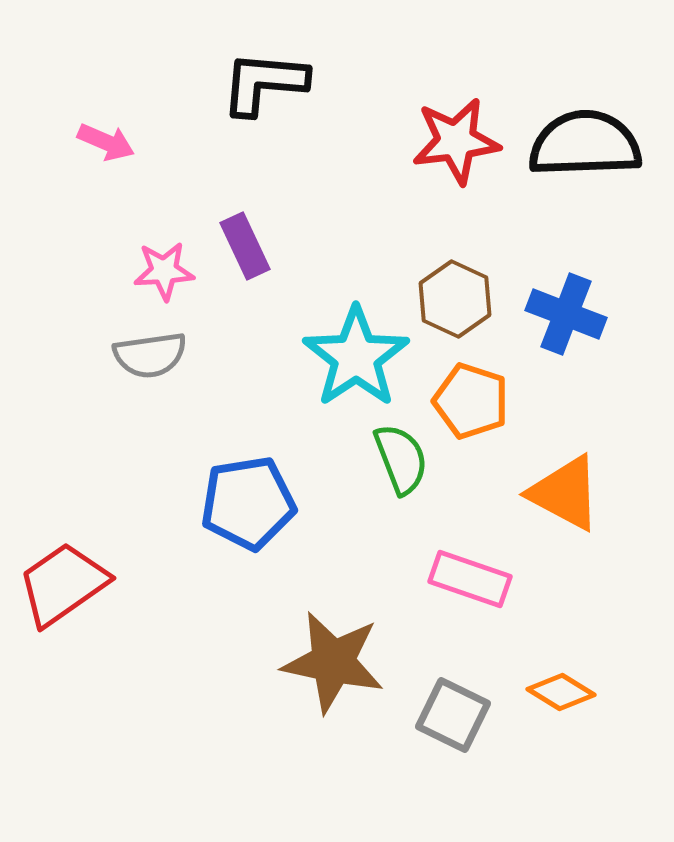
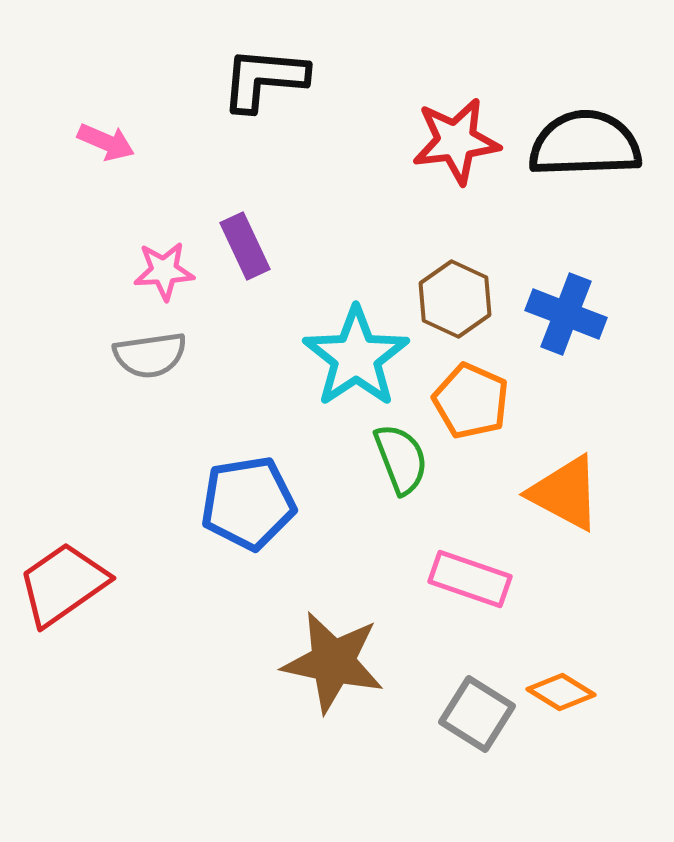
black L-shape: moved 4 px up
orange pentagon: rotated 6 degrees clockwise
gray square: moved 24 px right, 1 px up; rotated 6 degrees clockwise
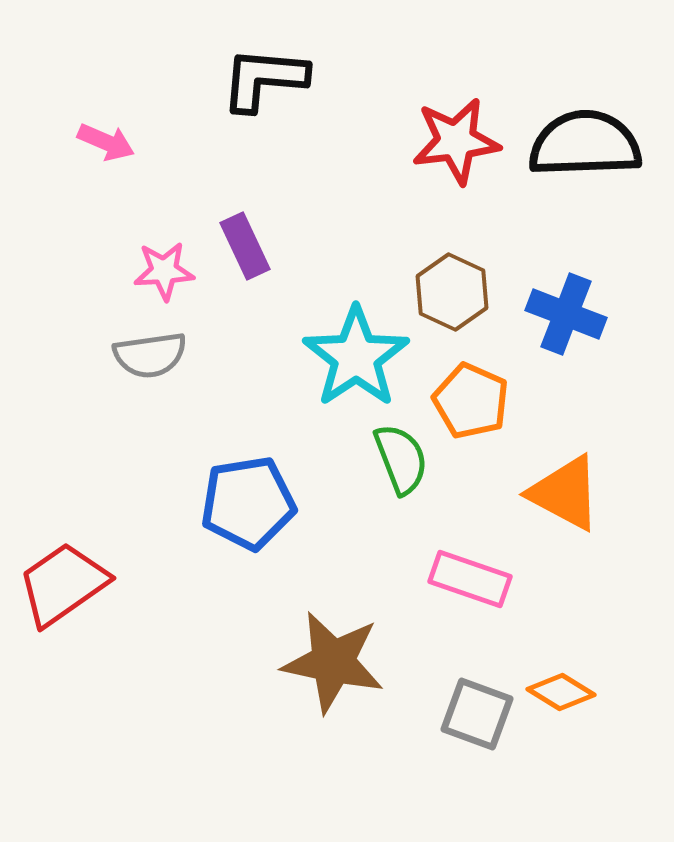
brown hexagon: moved 3 px left, 7 px up
gray square: rotated 12 degrees counterclockwise
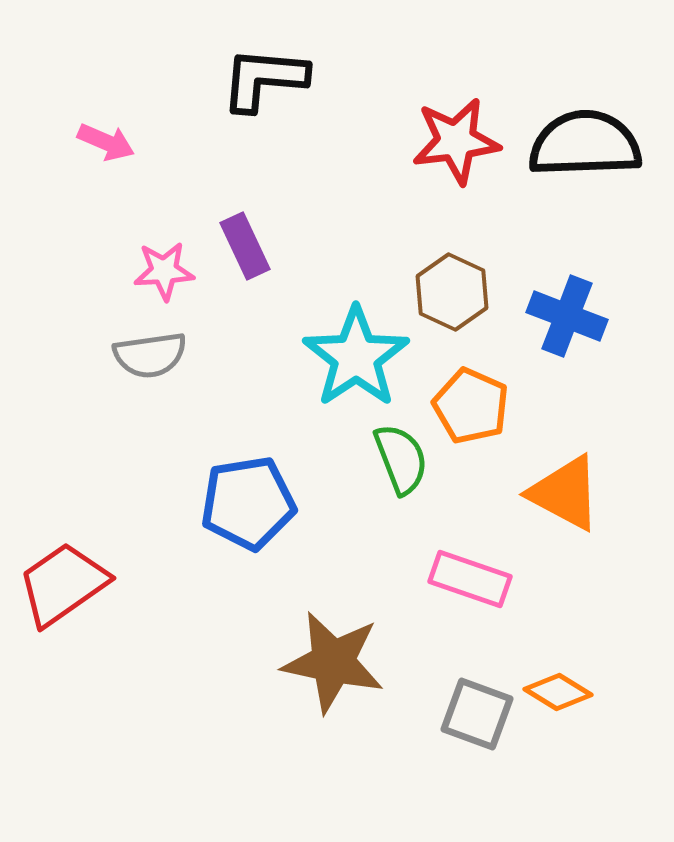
blue cross: moved 1 px right, 2 px down
orange pentagon: moved 5 px down
orange diamond: moved 3 px left
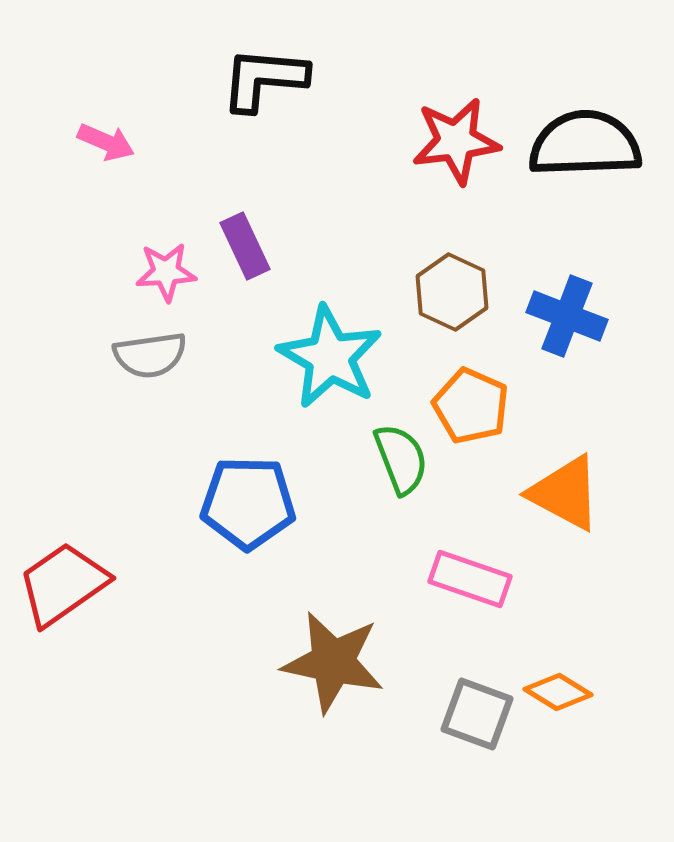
pink star: moved 2 px right, 1 px down
cyan star: moved 26 px left; rotated 8 degrees counterclockwise
blue pentagon: rotated 10 degrees clockwise
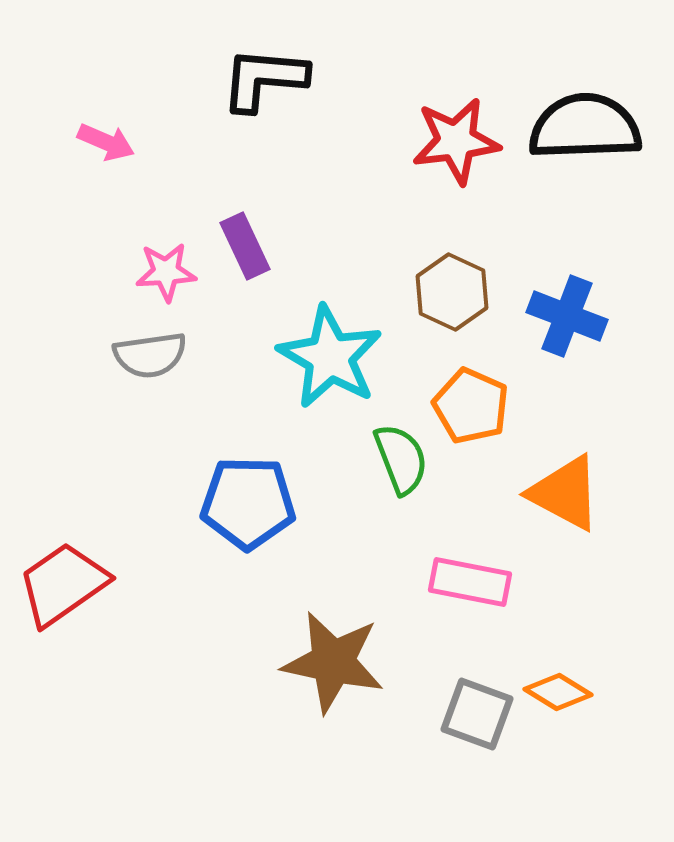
black semicircle: moved 17 px up
pink rectangle: moved 3 px down; rotated 8 degrees counterclockwise
